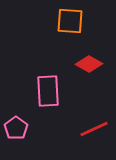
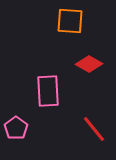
red line: rotated 76 degrees clockwise
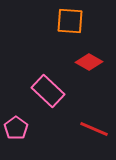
red diamond: moved 2 px up
pink rectangle: rotated 44 degrees counterclockwise
red line: rotated 28 degrees counterclockwise
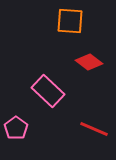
red diamond: rotated 8 degrees clockwise
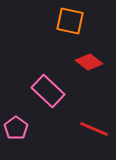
orange square: rotated 8 degrees clockwise
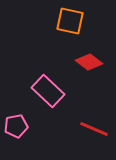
pink pentagon: moved 2 px up; rotated 25 degrees clockwise
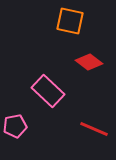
pink pentagon: moved 1 px left
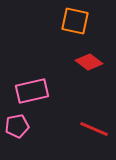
orange square: moved 5 px right
pink rectangle: moved 16 px left; rotated 56 degrees counterclockwise
pink pentagon: moved 2 px right
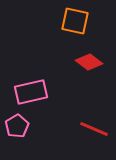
pink rectangle: moved 1 px left, 1 px down
pink pentagon: rotated 20 degrees counterclockwise
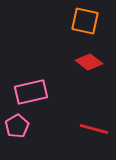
orange square: moved 10 px right
red line: rotated 8 degrees counterclockwise
